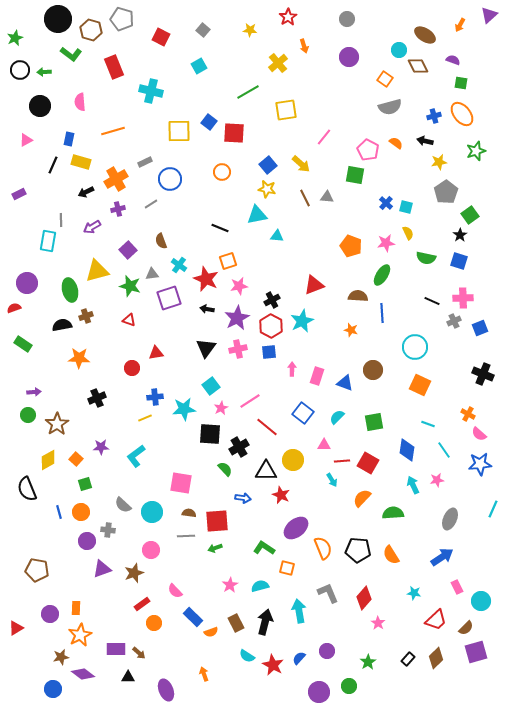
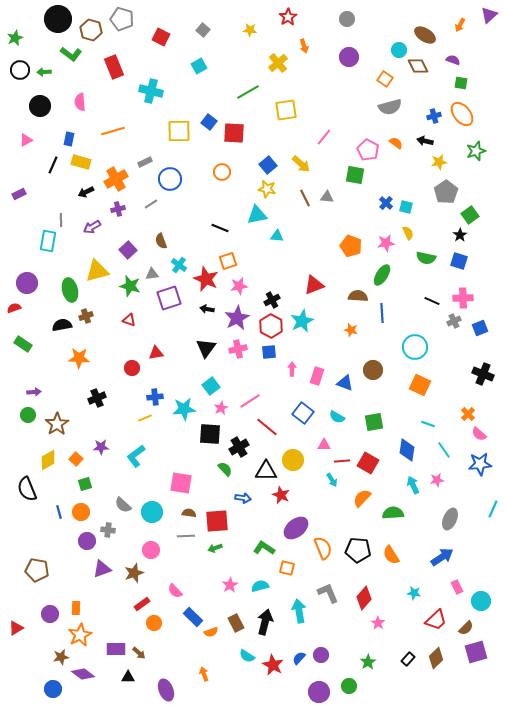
orange cross at (468, 414): rotated 16 degrees clockwise
cyan semicircle at (337, 417): rotated 105 degrees counterclockwise
purple circle at (327, 651): moved 6 px left, 4 px down
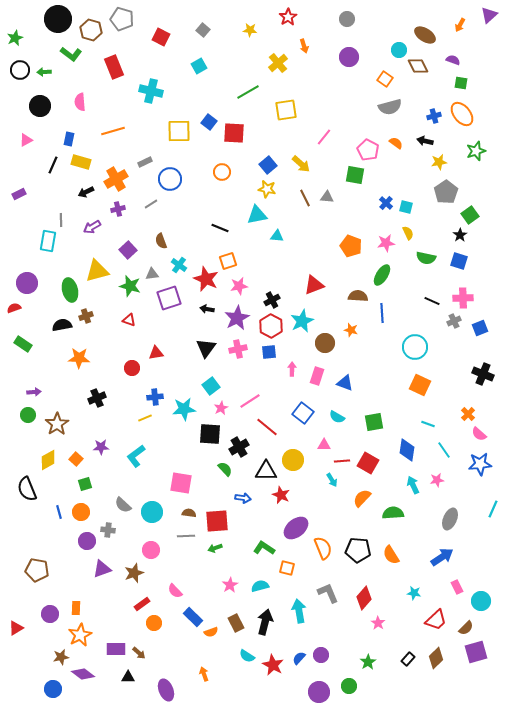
brown circle at (373, 370): moved 48 px left, 27 px up
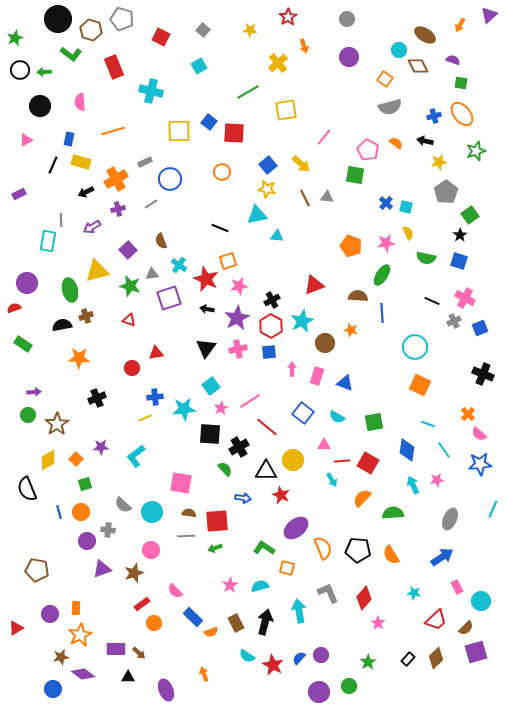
pink cross at (463, 298): moved 2 px right; rotated 30 degrees clockwise
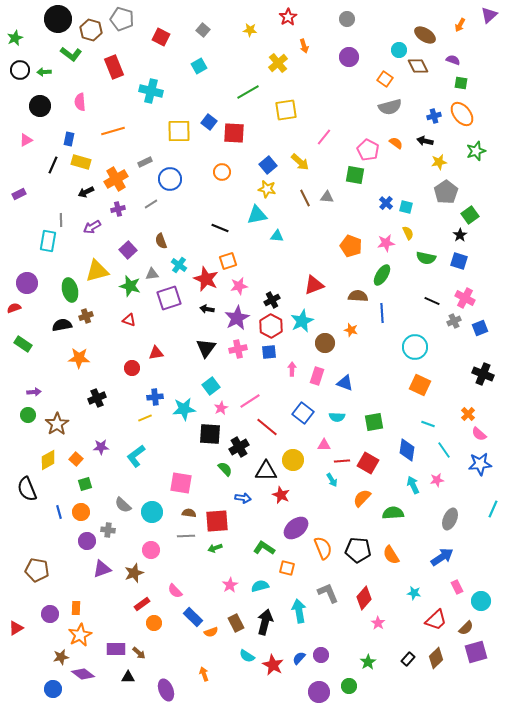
yellow arrow at (301, 164): moved 1 px left, 2 px up
cyan semicircle at (337, 417): rotated 28 degrees counterclockwise
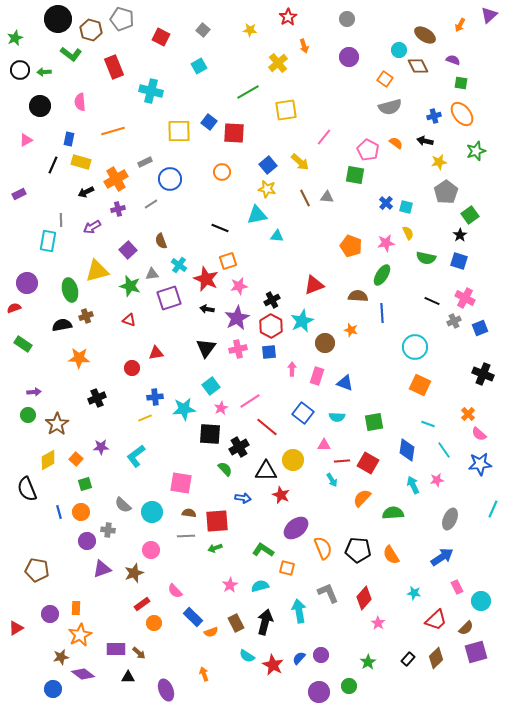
green L-shape at (264, 548): moved 1 px left, 2 px down
